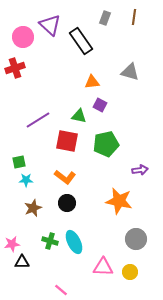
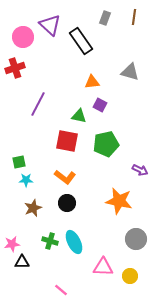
purple line: moved 16 px up; rotated 30 degrees counterclockwise
purple arrow: rotated 35 degrees clockwise
yellow circle: moved 4 px down
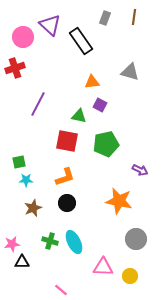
orange L-shape: rotated 55 degrees counterclockwise
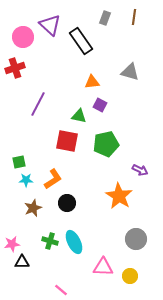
orange L-shape: moved 12 px left, 2 px down; rotated 15 degrees counterclockwise
orange star: moved 5 px up; rotated 20 degrees clockwise
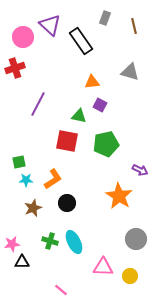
brown line: moved 9 px down; rotated 21 degrees counterclockwise
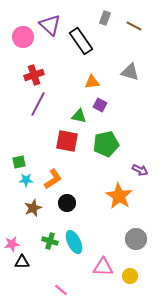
brown line: rotated 49 degrees counterclockwise
red cross: moved 19 px right, 7 px down
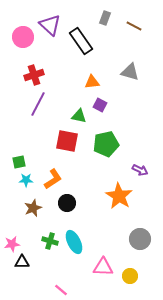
gray circle: moved 4 px right
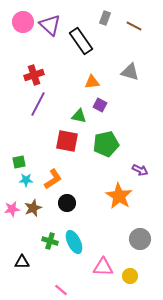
pink circle: moved 15 px up
pink star: moved 35 px up
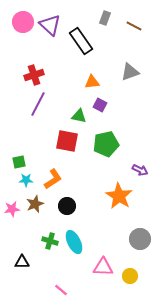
gray triangle: rotated 36 degrees counterclockwise
black circle: moved 3 px down
brown star: moved 2 px right, 4 px up
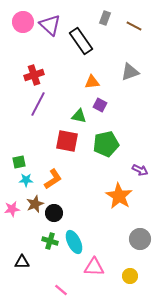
black circle: moved 13 px left, 7 px down
pink triangle: moved 9 px left
